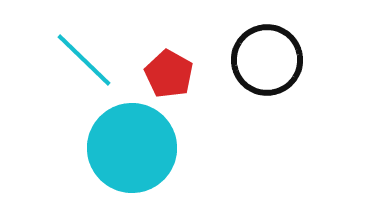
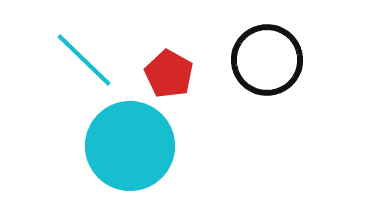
cyan circle: moved 2 px left, 2 px up
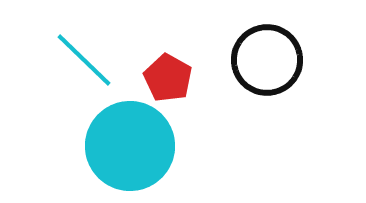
red pentagon: moved 1 px left, 4 px down
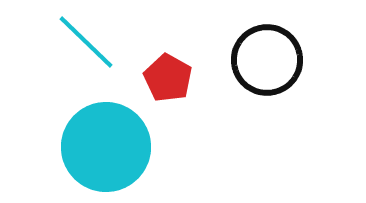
cyan line: moved 2 px right, 18 px up
cyan circle: moved 24 px left, 1 px down
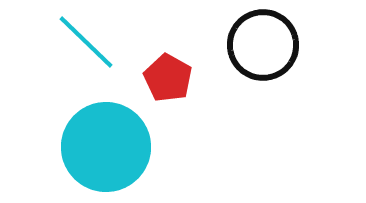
black circle: moved 4 px left, 15 px up
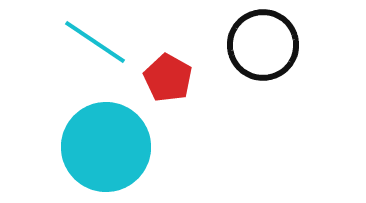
cyan line: moved 9 px right; rotated 10 degrees counterclockwise
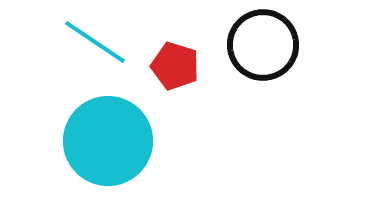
red pentagon: moved 7 px right, 12 px up; rotated 12 degrees counterclockwise
cyan circle: moved 2 px right, 6 px up
